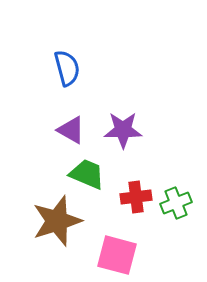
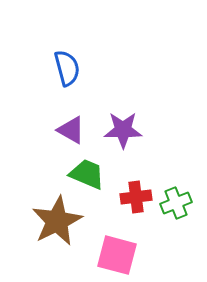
brown star: rotated 9 degrees counterclockwise
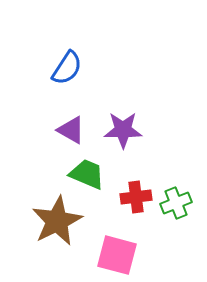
blue semicircle: rotated 48 degrees clockwise
